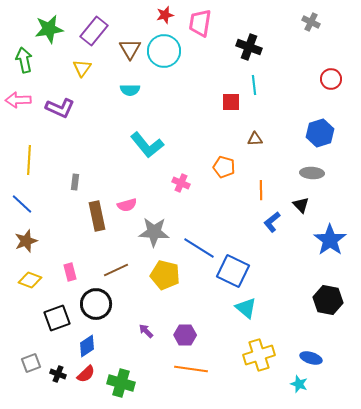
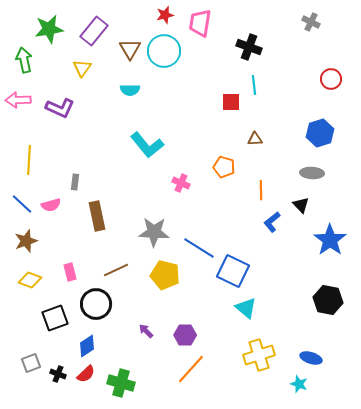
pink semicircle at (127, 205): moved 76 px left
black square at (57, 318): moved 2 px left
orange line at (191, 369): rotated 56 degrees counterclockwise
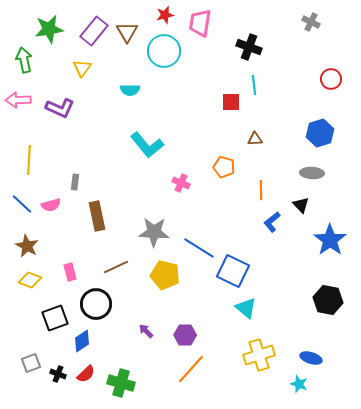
brown triangle at (130, 49): moved 3 px left, 17 px up
brown star at (26, 241): moved 1 px right, 5 px down; rotated 25 degrees counterclockwise
brown line at (116, 270): moved 3 px up
blue diamond at (87, 346): moved 5 px left, 5 px up
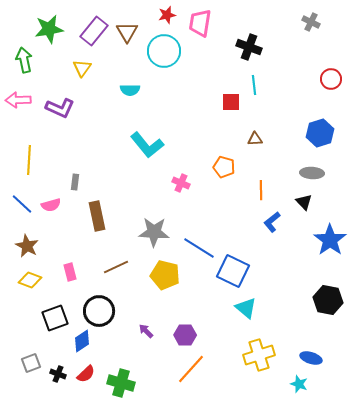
red star at (165, 15): moved 2 px right
black triangle at (301, 205): moved 3 px right, 3 px up
black circle at (96, 304): moved 3 px right, 7 px down
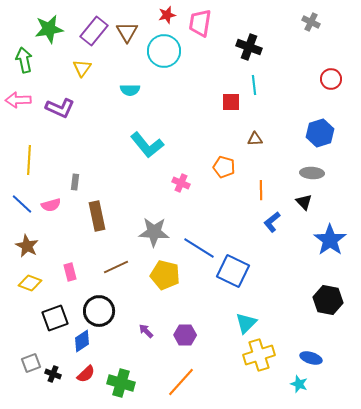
yellow diamond at (30, 280): moved 3 px down
cyan triangle at (246, 308): moved 15 px down; rotated 35 degrees clockwise
orange line at (191, 369): moved 10 px left, 13 px down
black cross at (58, 374): moved 5 px left
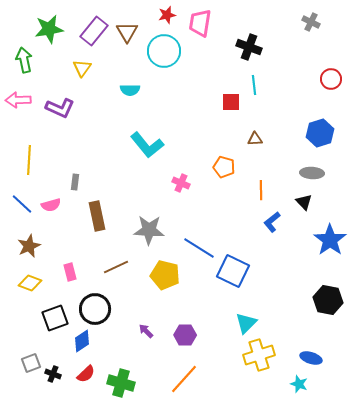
gray star at (154, 232): moved 5 px left, 2 px up
brown star at (27, 246): moved 2 px right; rotated 20 degrees clockwise
black circle at (99, 311): moved 4 px left, 2 px up
orange line at (181, 382): moved 3 px right, 3 px up
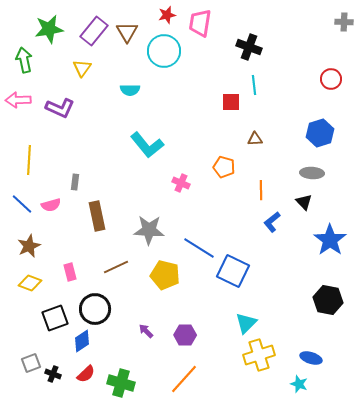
gray cross at (311, 22): moved 33 px right; rotated 24 degrees counterclockwise
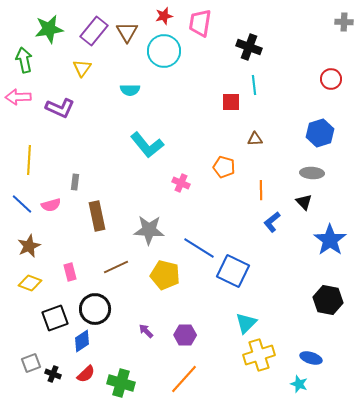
red star at (167, 15): moved 3 px left, 1 px down
pink arrow at (18, 100): moved 3 px up
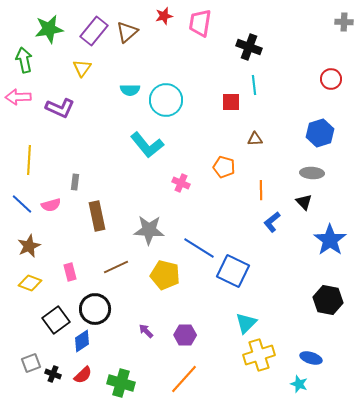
brown triangle at (127, 32): rotated 20 degrees clockwise
cyan circle at (164, 51): moved 2 px right, 49 px down
black square at (55, 318): moved 1 px right, 2 px down; rotated 16 degrees counterclockwise
red semicircle at (86, 374): moved 3 px left, 1 px down
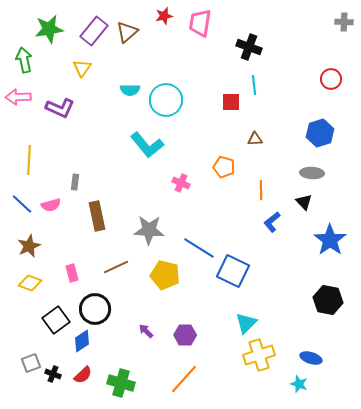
pink rectangle at (70, 272): moved 2 px right, 1 px down
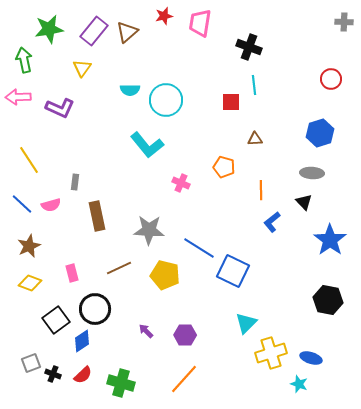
yellow line at (29, 160): rotated 36 degrees counterclockwise
brown line at (116, 267): moved 3 px right, 1 px down
yellow cross at (259, 355): moved 12 px right, 2 px up
